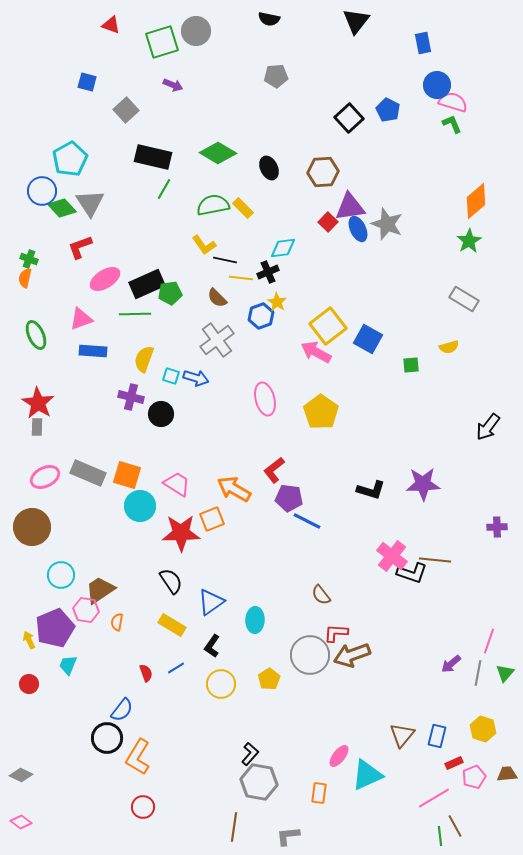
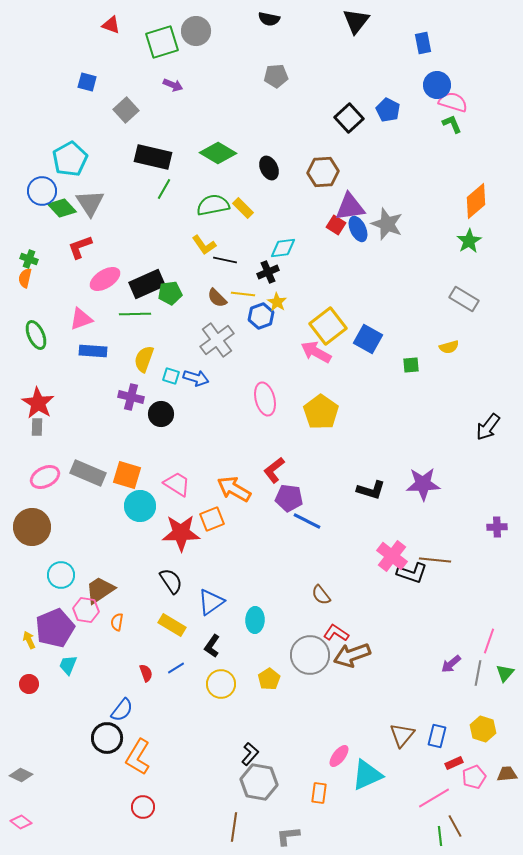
red square at (328, 222): moved 8 px right, 3 px down; rotated 12 degrees counterclockwise
yellow line at (241, 278): moved 2 px right, 16 px down
red L-shape at (336, 633): rotated 30 degrees clockwise
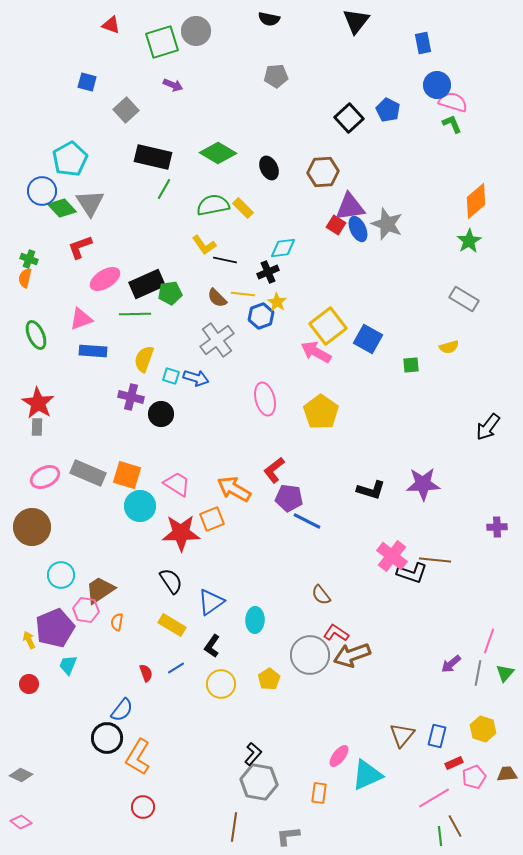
black L-shape at (250, 754): moved 3 px right
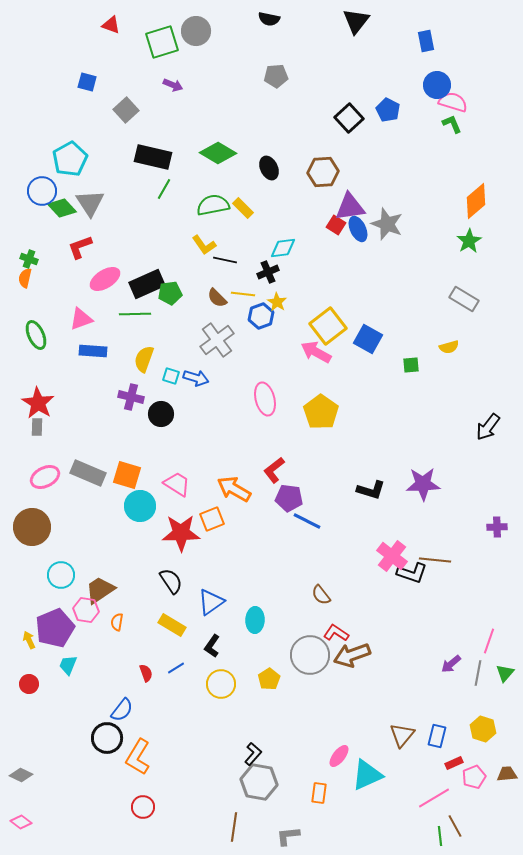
blue rectangle at (423, 43): moved 3 px right, 2 px up
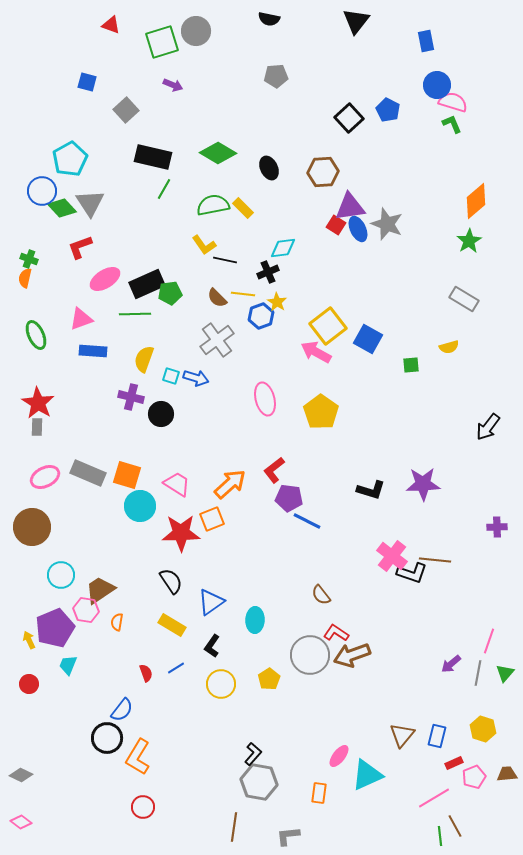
orange arrow at (234, 489): moved 4 px left, 5 px up; rotated 108 degrees clockwise
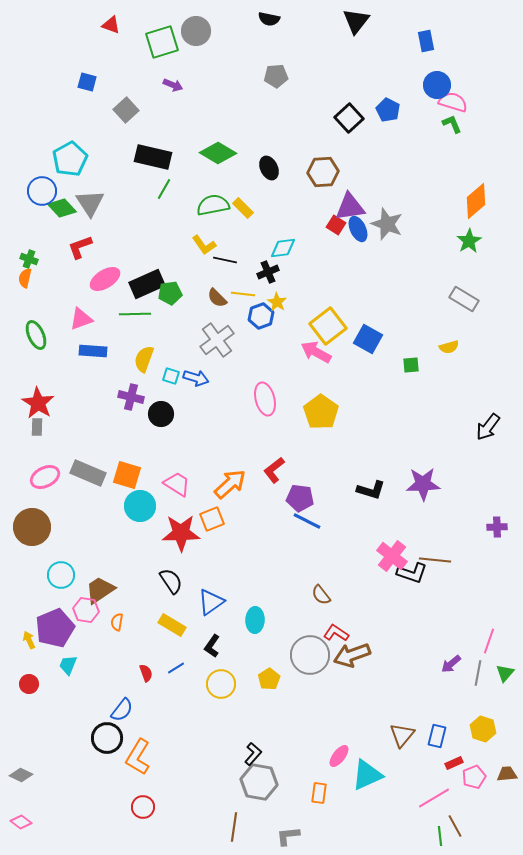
purple pentagon at (289, 498): moved 11 px right
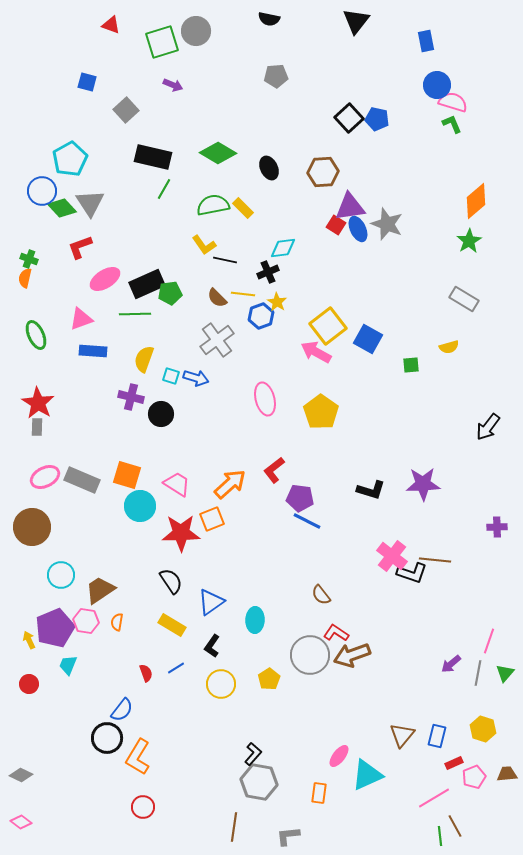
blue pentagon at (388, 110): moved 11 px left, 9 px down; rotated 15 degrees counterclockwise
gray rectangle at (88, 473): moved 6 px left, 7 px down
pink hexagon at (86, 610): moved 11 px down
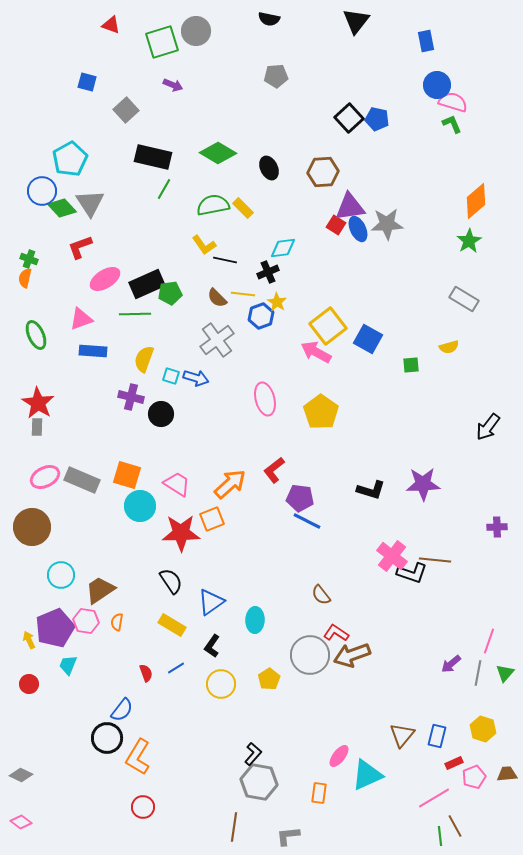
gray star at (387, 224): rotated 24 degrees counterclockwise
